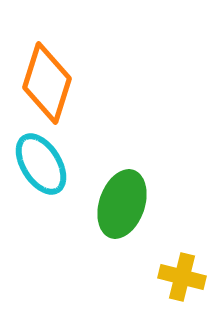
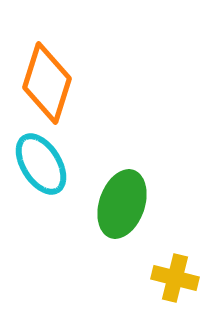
yellow cross: moved 7 px left, 1 px down
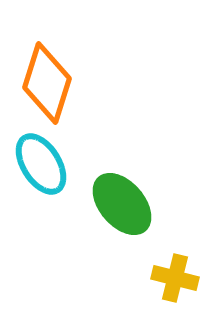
green ellipse: rotated 60 degrees counterclockwise
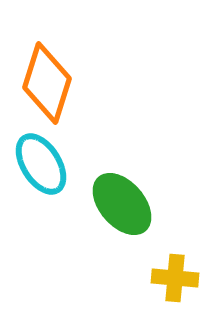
yellow cross: rotated 9 degrees counterclockwise
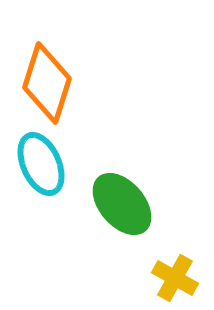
cyan ellipse: rotated 8 degrees clockwise
yellow cross: rotated 24 degrees clockwise
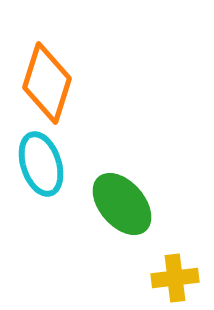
cyan ellipse: rotated 6 degrees clockwise
yellow cross: rotated 36 degrees counterclockwise
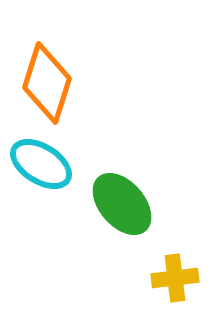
cyan ellipse: rotated 40 degrees counterclockwise
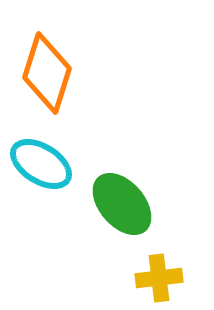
orange diamond: moved 10 px up
yellow cross: moved 16 px left
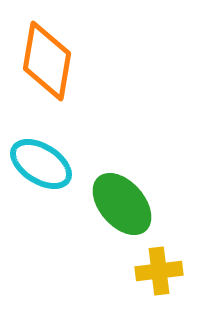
orange diamond: moved 12 px up; rotated 8 degrees counterclockwise
yellow cross: moved 7 px up
